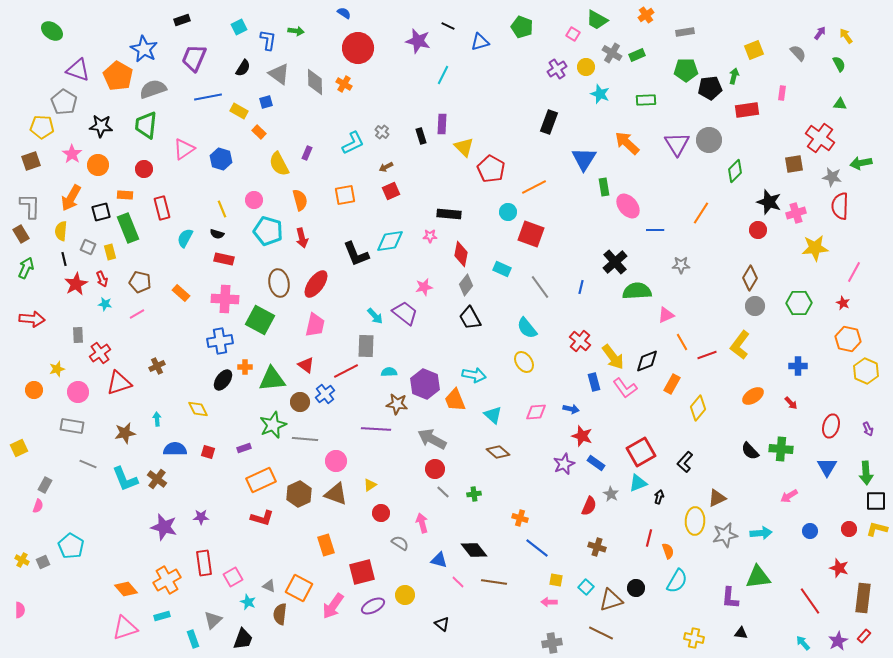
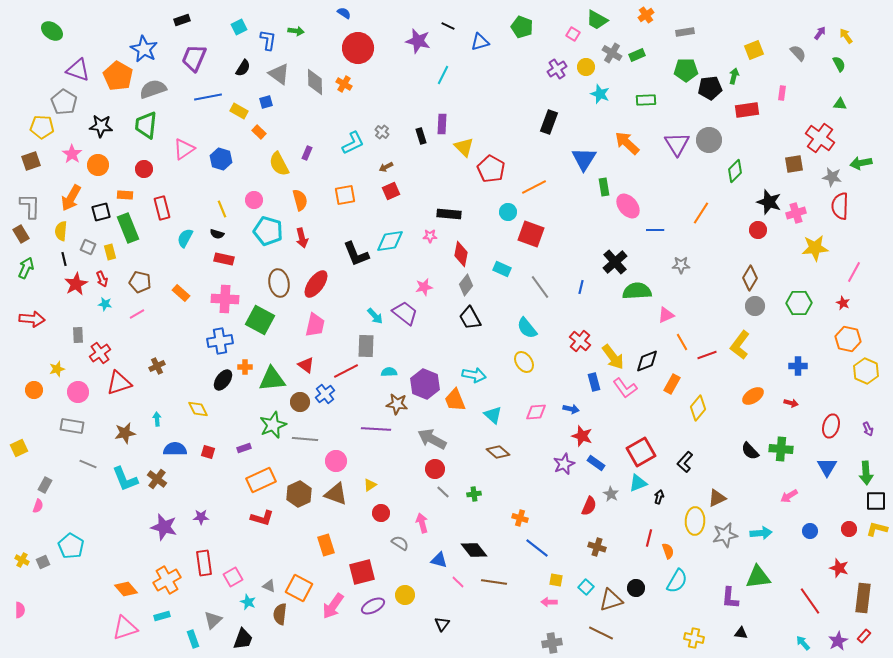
red arrow at (791, 403): rotated 32 degrees counterclockwise
black triangle at (442, 624): rotated 28 degrees clockwise
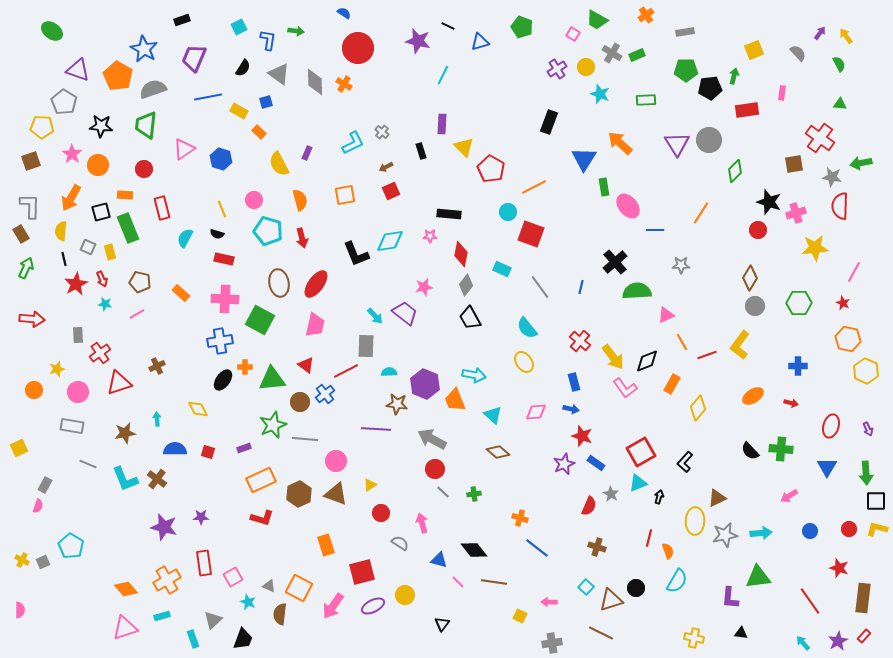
black rectangle at (421, 136): moved 15 px down
orange arrow at (627, 143): moved 7 px left
blue rectangle at (594, 382): moved 20 px left
yellow square at (556, 580): moved 36 px left, 36 px down; rotated 16 degrees clockwise
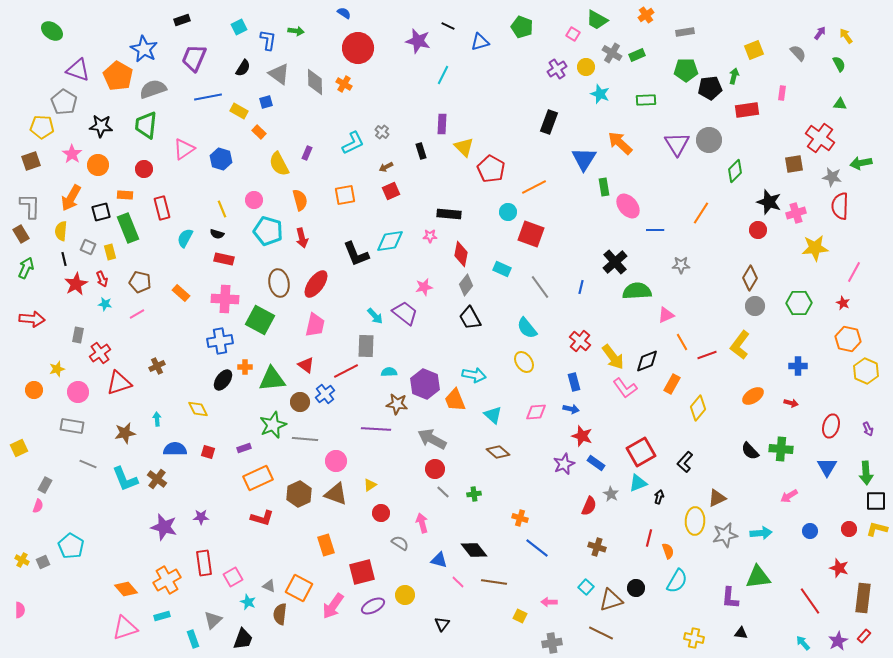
gray rectangle at (78, 335): rotated 14 degrees clockwise
orange rectangle at (261, 480): moved 3 px left, 2 px up
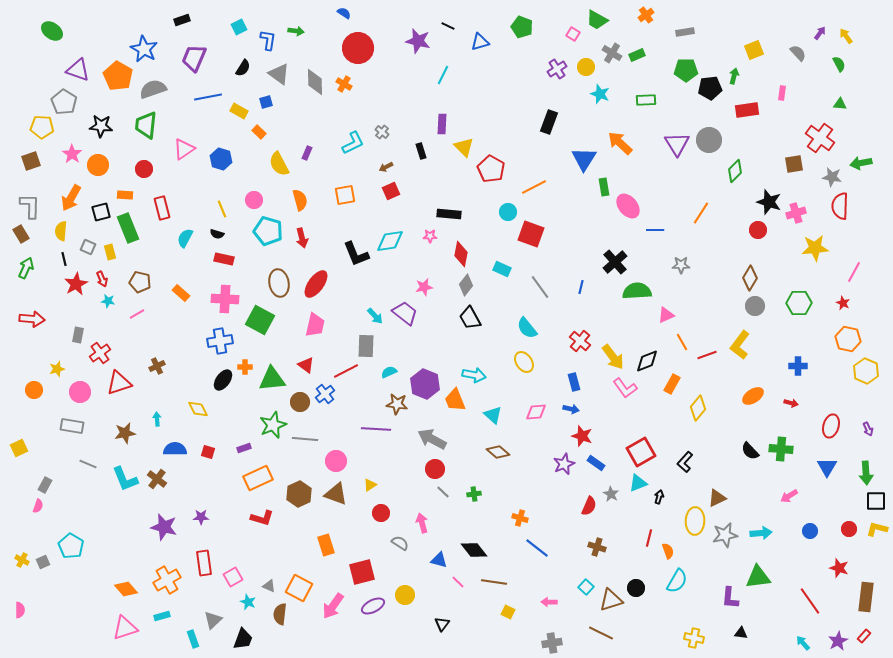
cyan star at (105, 304): moved 3 px right, 3 px up
cyan semicircle at (389, 372): rotated 21 degrees counterclockwise
pink circle at (78, 392): moved 2 px right
brown rectangle at (863, 598): moved 3 px right, 1 px up
yellow square at (520, 616): moved 12 px left, 4 px up
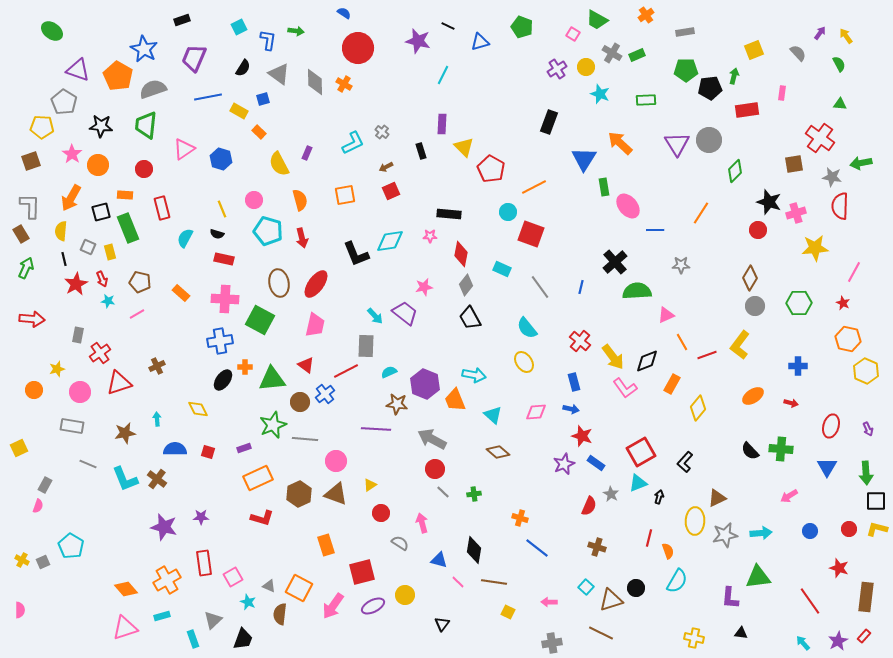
blue square at (266, 102): moved 3 px left, 3 px up
black diamond at (474, 550): rotated 48 degrees clockwise
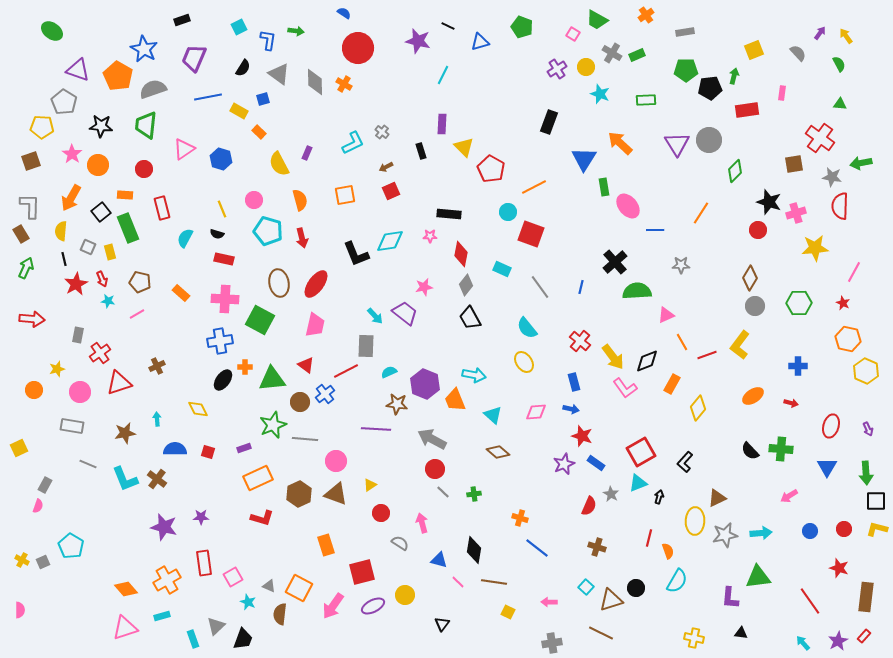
black square at (101, 212): rotated 24 degrees counterclockwise
red circle at (849, 529): moved 5 px left
gray triangle at (213, 620): moved 3 px right, 6 px down
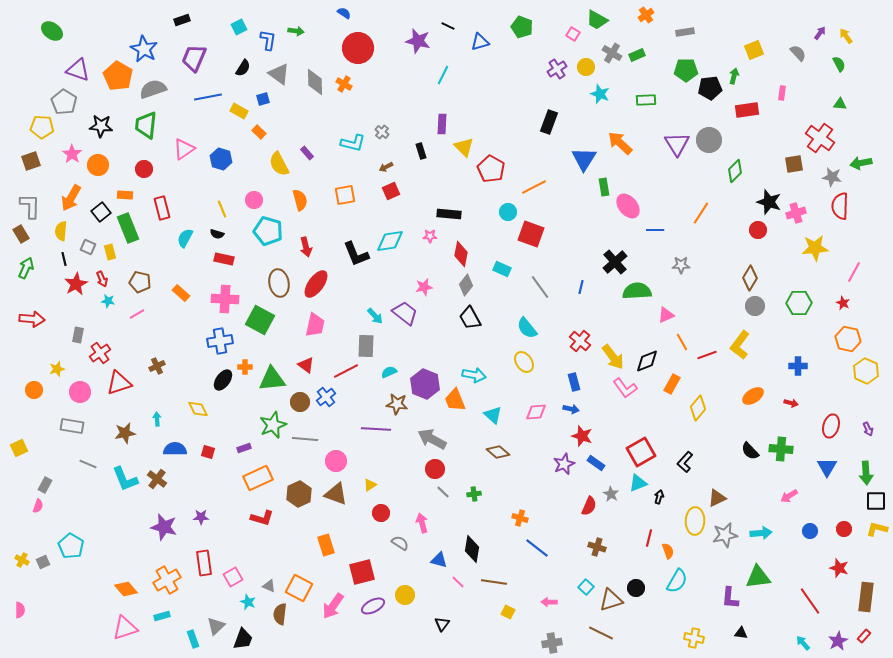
cyan L-shape at (353, 143): rotated 40 degrees clockwise
purple rectangle at (307, 153): rotated 64 degrees counterclockwise
red arrow at (302, 238): moved 4 px right, 9 px down
blue cross at (325, 394): moved 1 px right, 3 px down
black diamond at (474, 550): moved 2 px left, 1 px up
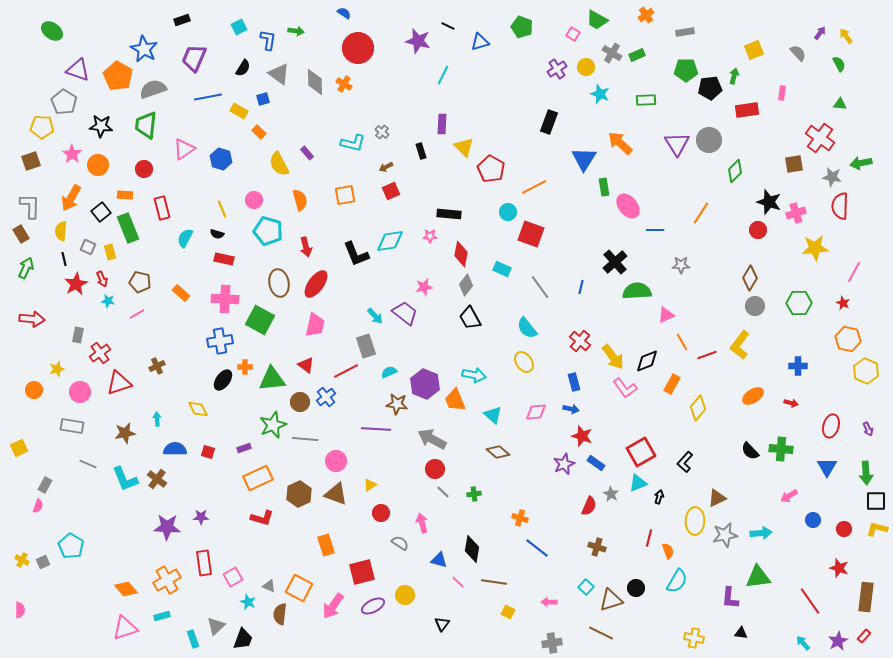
gray rectangle at (366, 346): rotated 20 degrees counterclockwise
purple star at (164, 527): moved 3 px right; rotated 12 degrees counterclockwise
blue circle at (810, 531): moved 3 px right, 11 px up
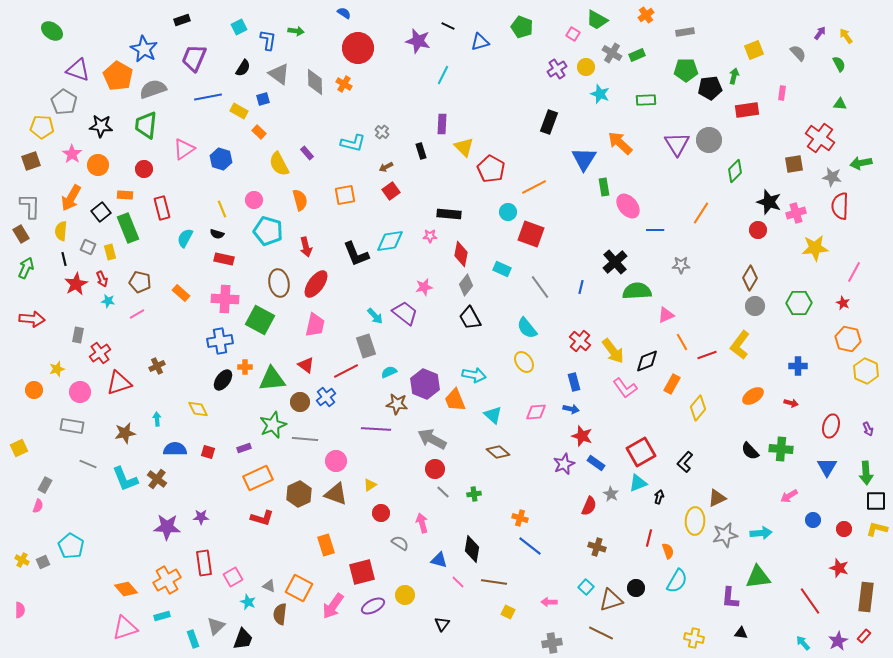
red square at (391, 191): rotated 12 degrees counterclockwise
yellow arrow at (613, 357): moved 6 px up
blue line at (537, 548): moved 7 px left, 2 px up
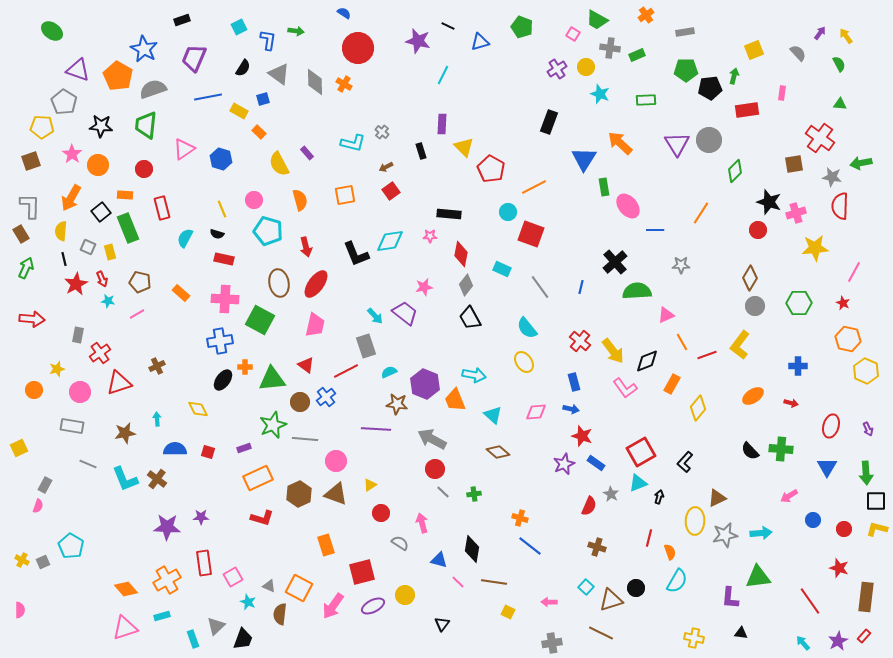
gray cross at (612, 53): moved 2 px left, 5 px up; rotated 24 degrees counterclockwise
orange semicircle at (668, 551): moved 2 px right, 1 px down
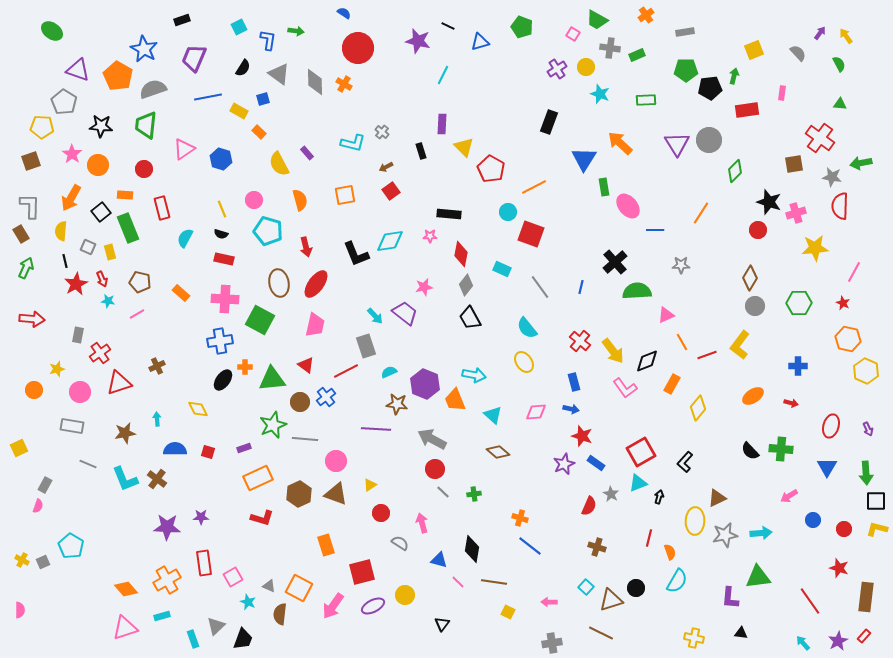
black semicircle at (217, 234): moved 4 px right
black line at (64, 259): moved 1 px right, 2 px down
